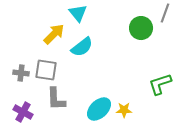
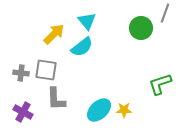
cyan triangle: moved 9 px right, 8 px down
cyan ellipse: moved 1 px down
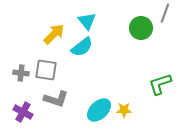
gray L-shape: rotated 70 degrees counterclockwise
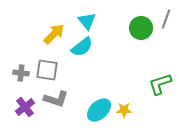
gray line: moved 1 px right, 6 px down
gray square: moved 1 px right
purple cross: moved 2 px right, 5 px up; rotated 24 degrees clockwise
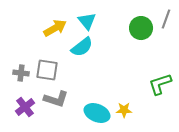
yellow arrow: moved 1 px right, 6 px up; rotated 15 degrees clockwise
cyan ellipse: moved 2 px left, 3 px down; rotated 65 degrees clockwise
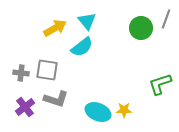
cyan ellipse: moved 1 px right, 1 px up
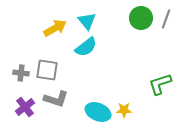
green circle: moved 10 px up
cyan semicircle: moved 4 px right
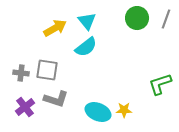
green circle: moved 4 px left
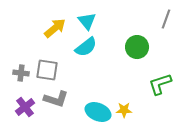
green circle: moved 29 px down
yellow arrow: rotated 10 degrees counterclockwise
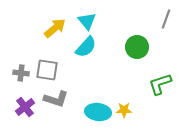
cyan semicircle: rotated 10 degrees counterclockwise
cyan ellipse: rotated 15 degrees counterclockwise
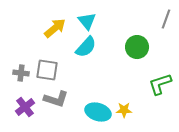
cyan ellipse: rotated 10 degrees clockwise
